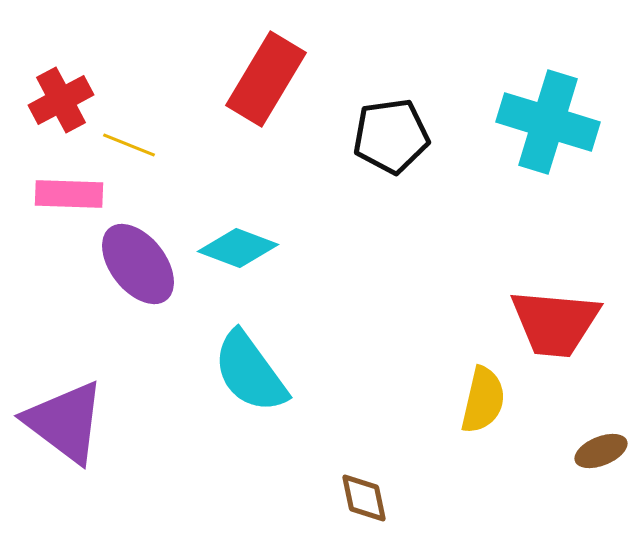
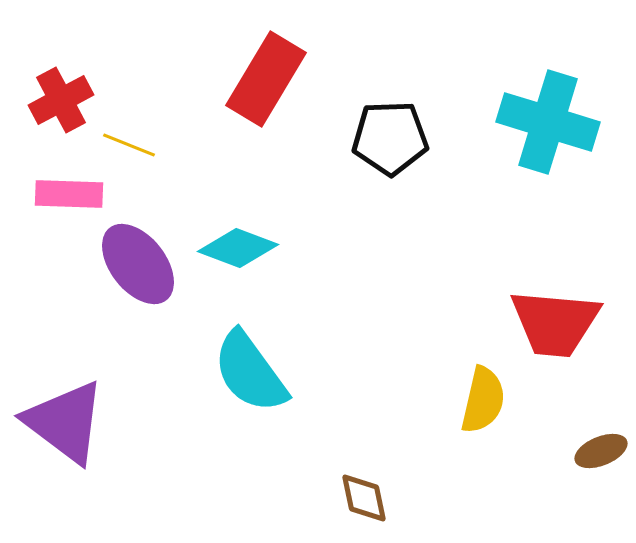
black pentagon: moved 1 px left, 2 px down; rotated 6 degrees clockwise
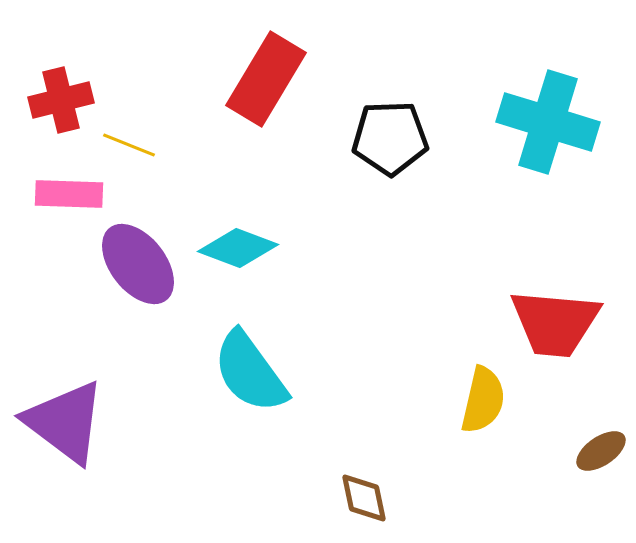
red cross: rotated 14 degrees clockwise
brown ellipse: rotated 12 degrees counterclockwise
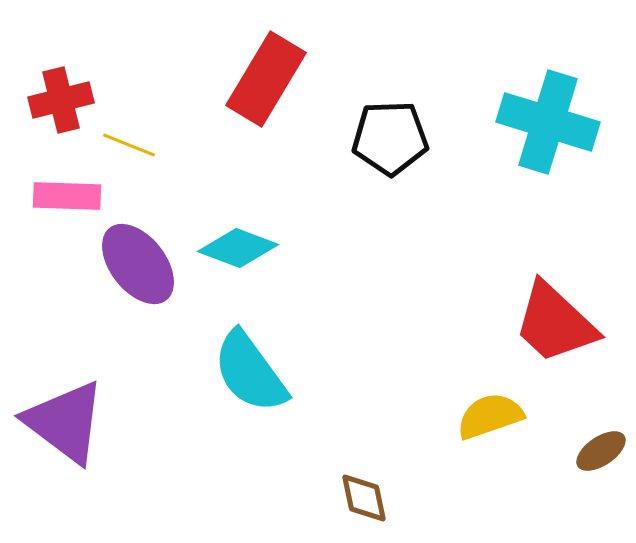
pink rectangle: moved 2 px left, 2 px down
red trapezoid: rotated 38 degrees clockwise
yellow semicircle: moved 7 px right, 16 px down; rotated 122 degrees counterclockwise
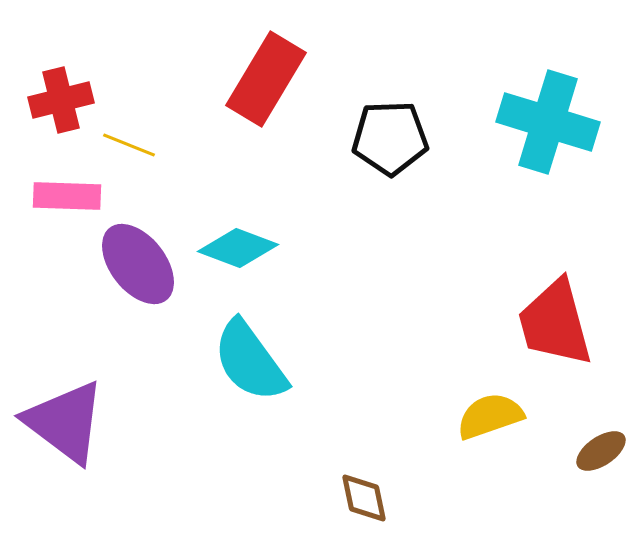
red trapezoid: rotated 32 degrees clockwise
cyan semicircle: moved 11 px up
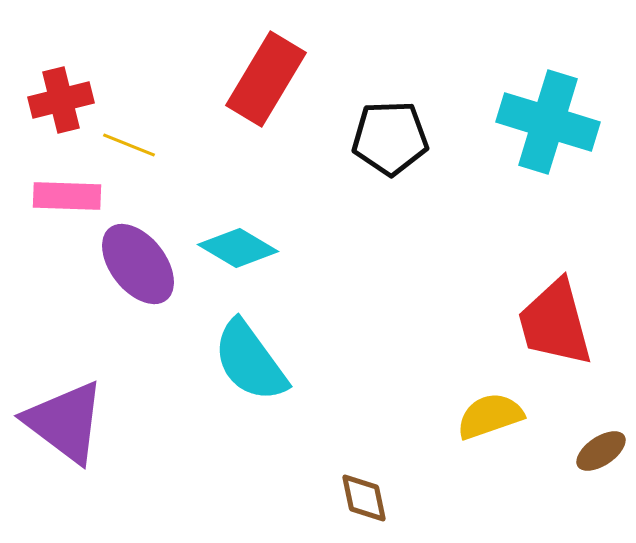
cyan diamond: rotated 10 degrees clockwise
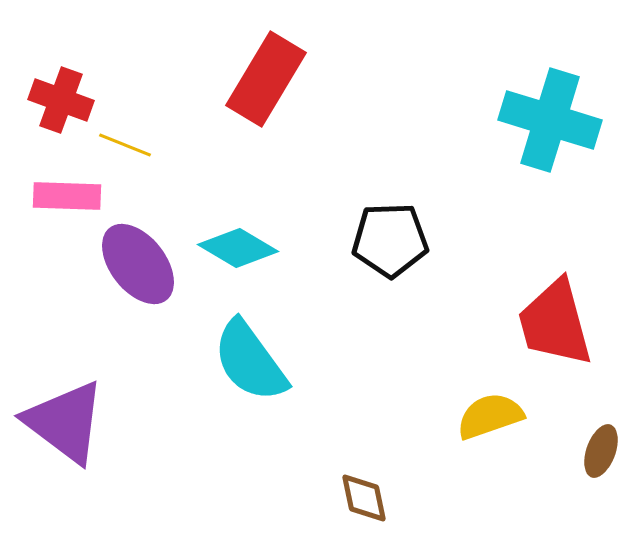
red cross: rotated 34 degrees clockwise
cyan cross: moved 2 px right, 2 px up
black pentagon: moved 102 px down
yellow line: moved 4 px left
brown ellipse: rotated 36 degrees counterclockwise
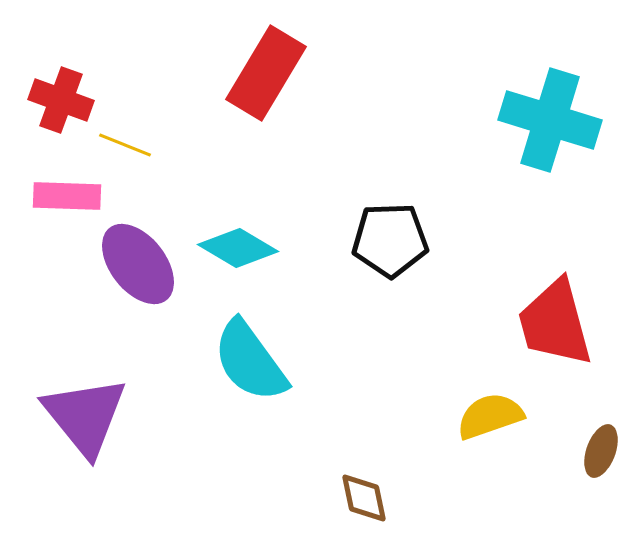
red rectangle: moved 6 px up
purple triangle: moved 20 px right, 6 px up; rotated 14 degrees clockwise
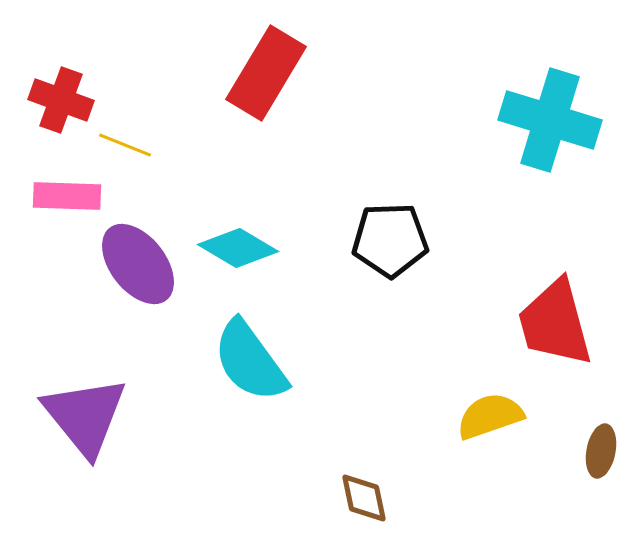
brown ellipse: rotated 9 degrees counterclockwise
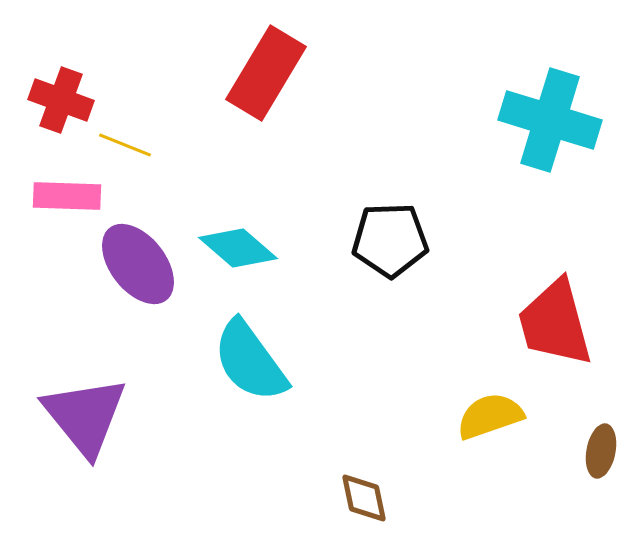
cyan diamond: rotated 10 degrees clockwise
